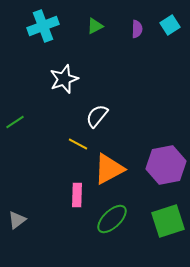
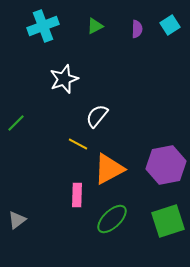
green line: moved 1 px right, 1 px down; rotated 12 degrees counterclockwise
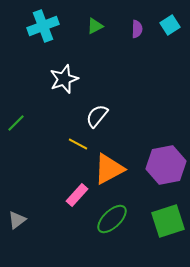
pink rectangle: rotated 40 degrees clockwise
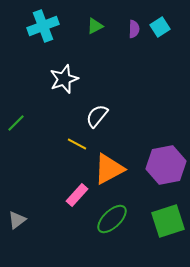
cyan square: moved 10 px left, 2 px down
purple semicircle: moved 3 px left
yellow line: moved 1 px left
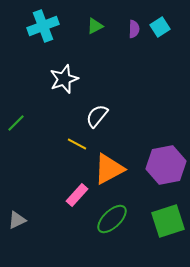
gray triangle: rotated 12 degrees clockwise
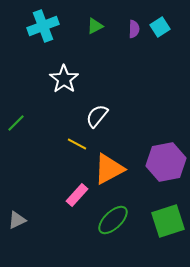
white star: rotated 16 degrees counterclockwise
purple hexagon: moved 3 px up
green ellipse: moved 1 px right, 1 px down
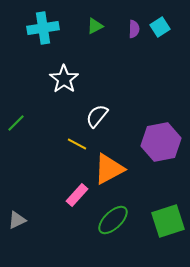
cyan cross: moved 2 px down; rotated 12 degrees clockwise
purple hexagon: moved 5 px left, 20 px up
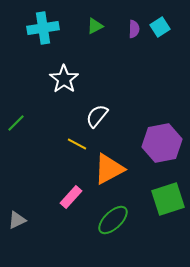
purple hexagon: moved 1 px right, 1 px down
pink rectangle: moved 6 px left, 2 px down
green square: moved 22 px up
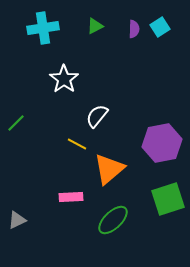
orange triangle: rotated 12 degrees counterclockwise
pink rectangle: rotated 45 degrees clockwise
